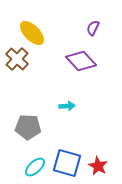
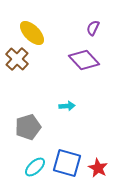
purple diamond: moved 3 px right, 1 px up
gray pentagon: rotated 20 degrees counterclockwise
red star: moved 2 px down
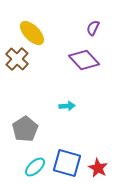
gray pentagon: moved 3 px left, 2 px down; rotated 15 degrees counterclockwise
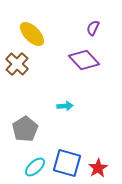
yellow ellipse: moved 1 px down
brown cross: moved 5 px down
cyan arrow: moved 2 px left
red star: rotated 12 degrees clockwise
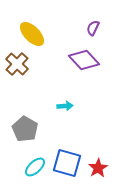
gray pentagon: rotated 10 degrees counterclockwise
